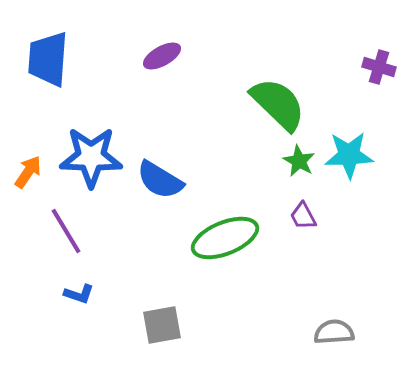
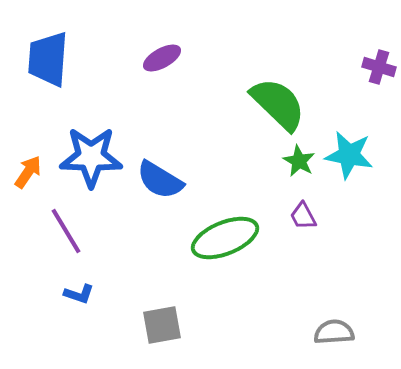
purple ellipse: moved 2 px down
cyan star: rotated 12 degrees clockwise
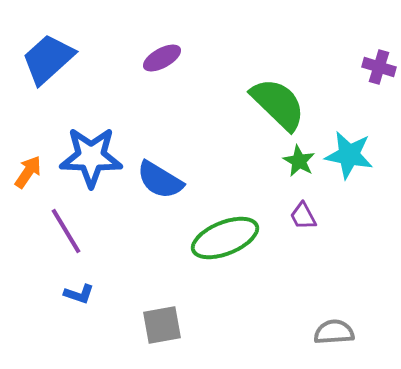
blue trapezoid: rotated 44 degrees clockwise
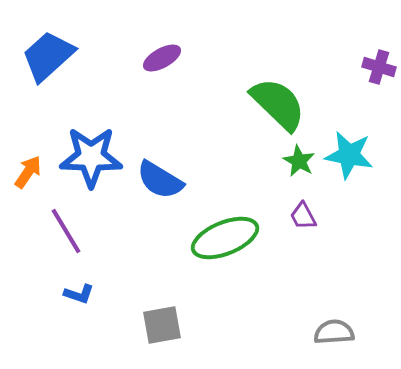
blue trapezoid: moved 3 px up
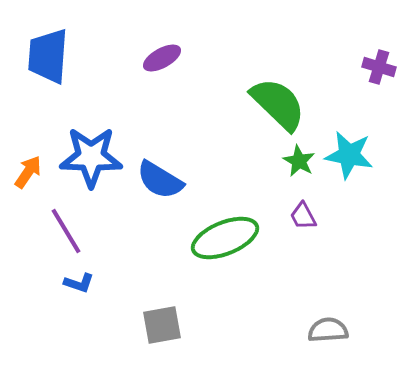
blue trapezoid: rotated 44 degrees counterclockwise
blue L-shape: moved 11 px up
gray semicircle: moved 6 px left, 2 px up
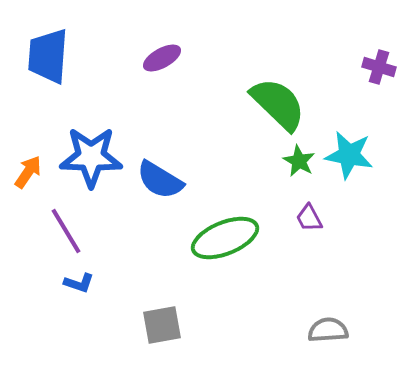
purple trapezoid: moved 6 px right, 2 px down
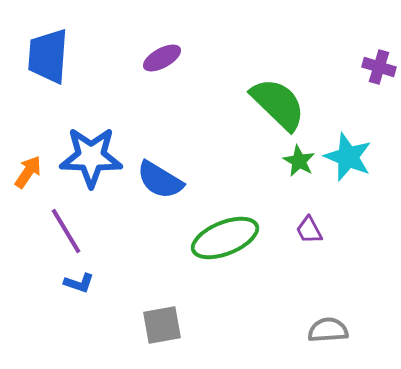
cyan star: moved 1 px left, 2 px down; rotated 12 degrees clockwise
purple trapezoid: moved 12 px down
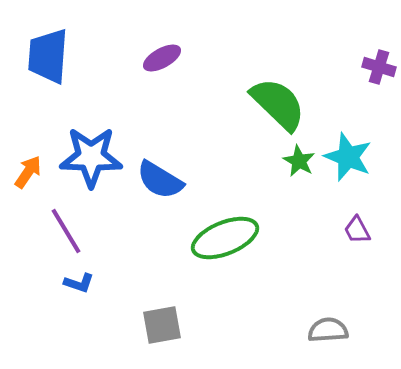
purple trapezoid: moved 48 px right
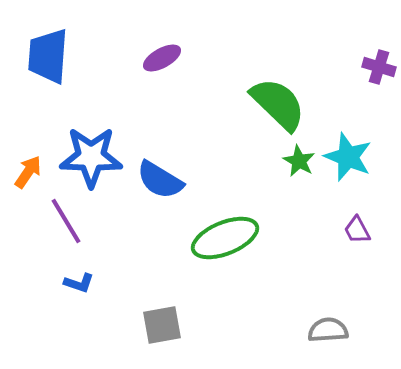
purple line: moved 10 px up
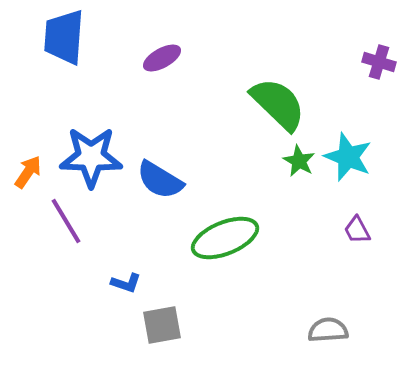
blue trapezoid: moved 16 px right, 19 px up
purple cross: moved 5 px up
blue L-shape: moved 47 px right
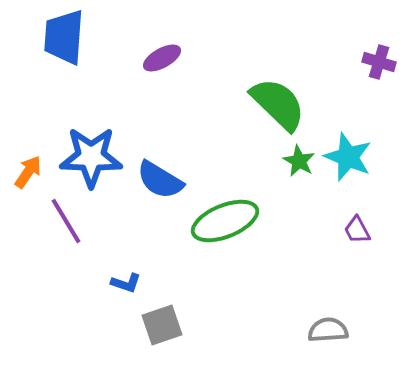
green ellipse: moved 17 px up
gray square: rotated 9 degrees counterclockwise
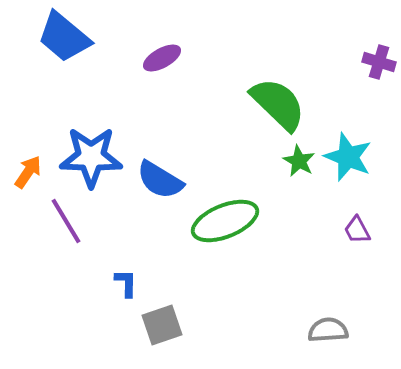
blue trapezoid: rotated 54 degrees counterclockwise
blue L-shape: rotated 108 degrees counterclockwise
